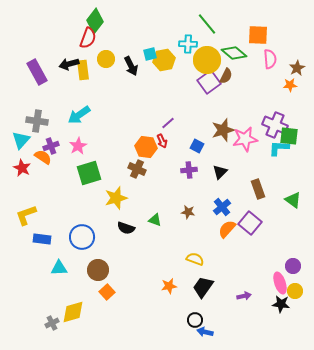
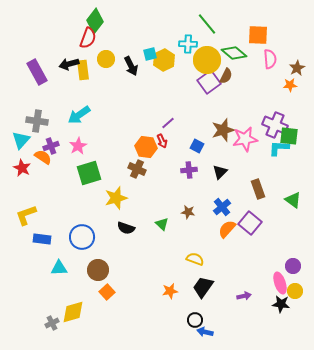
yellow hexagon at (164, 60): rotated 15 degrees counterclockwise
green triangle at (155, 220): moved 7 px right, 4 px down; rotated 24 degrees clockwise
orange star at (169, 286): moved 1 px right, 5 px down
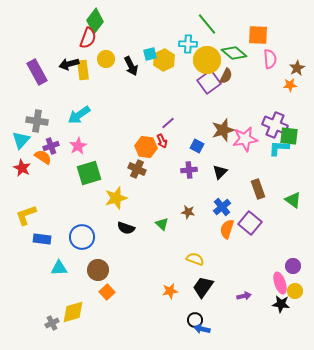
orange semicircle at (227, 229): rotated 24 degrees counterclockwise
blue arrow at (205, 332): moved 3 px left, 3 px up
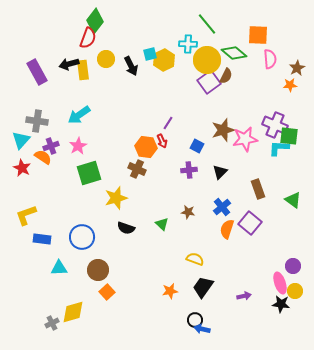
purple line at (168, 123): rotated 16 degrees counterclockwise
